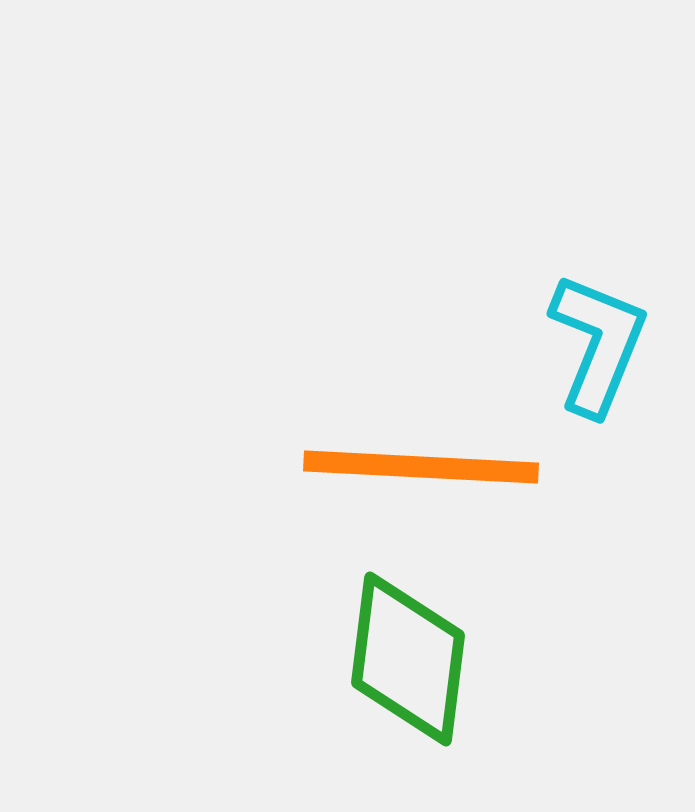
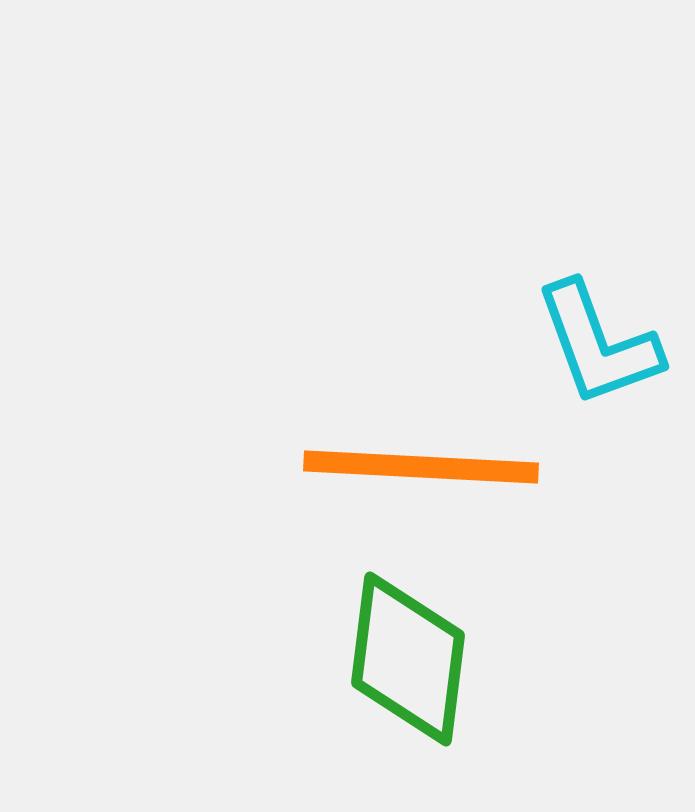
cyan L-shape: rotated 138 degrees clockwise
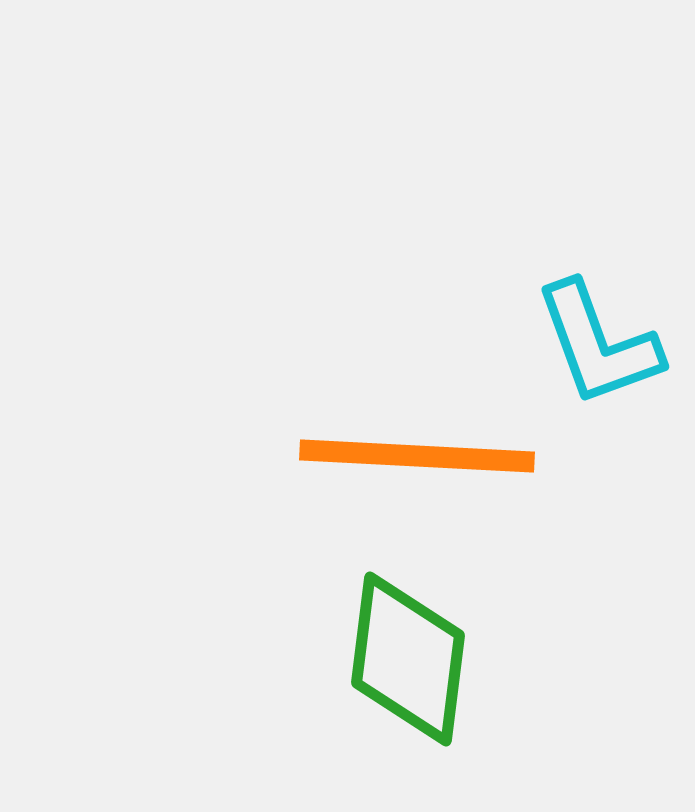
orange line: moved 4 px left, 11 px up
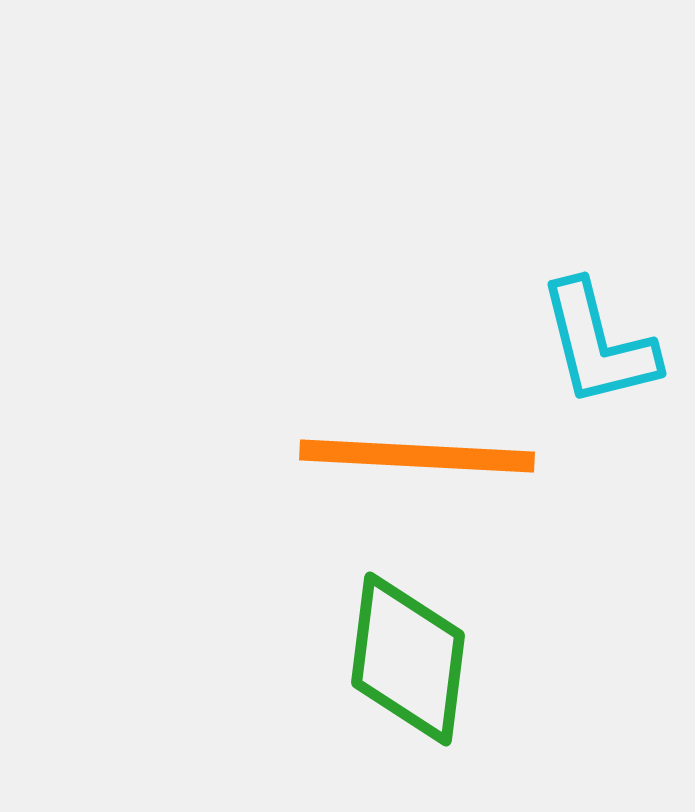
cyan L-shape: rotated 6 degrees clockwise
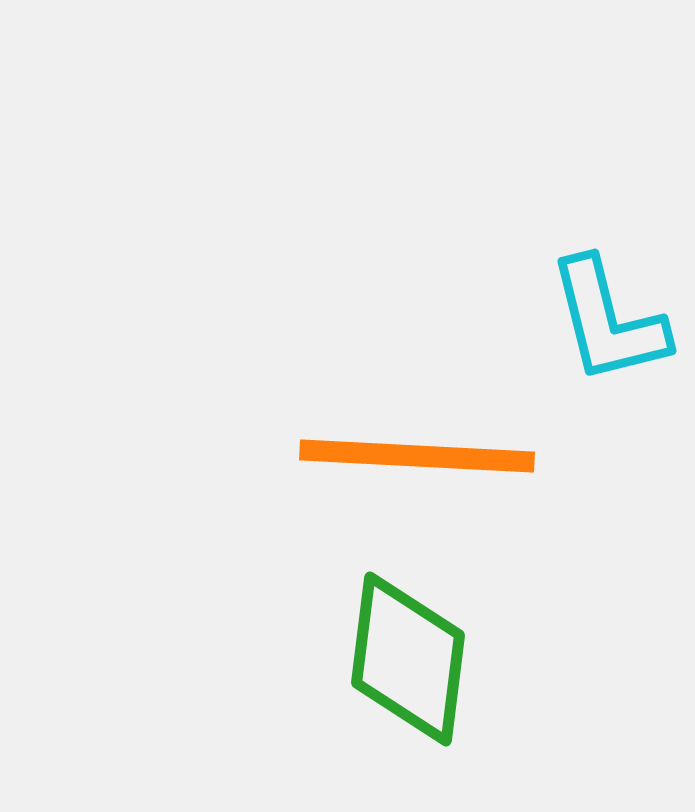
cyan L-shape: moved 10 px right, 23 px up
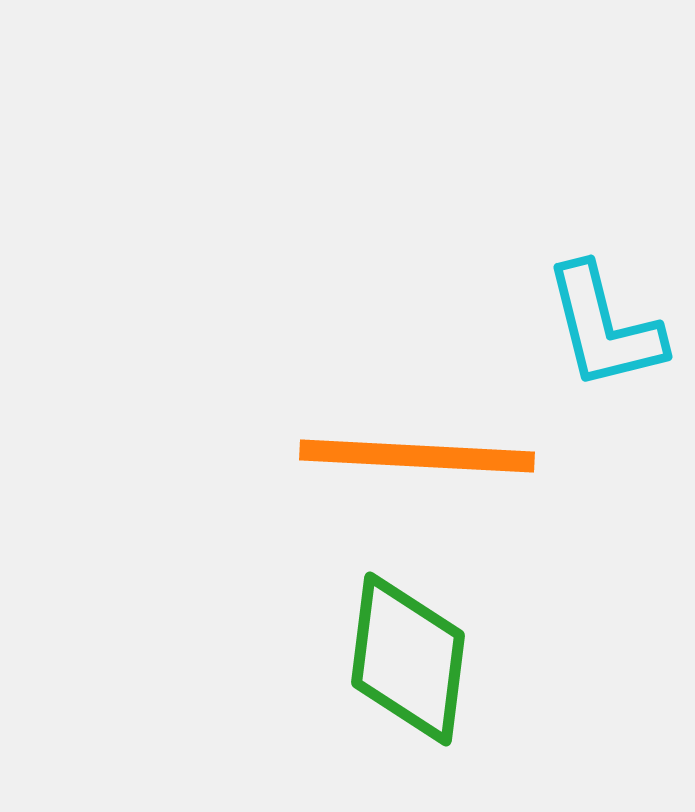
cyan L-shape: moved 4 px left, 6 px down
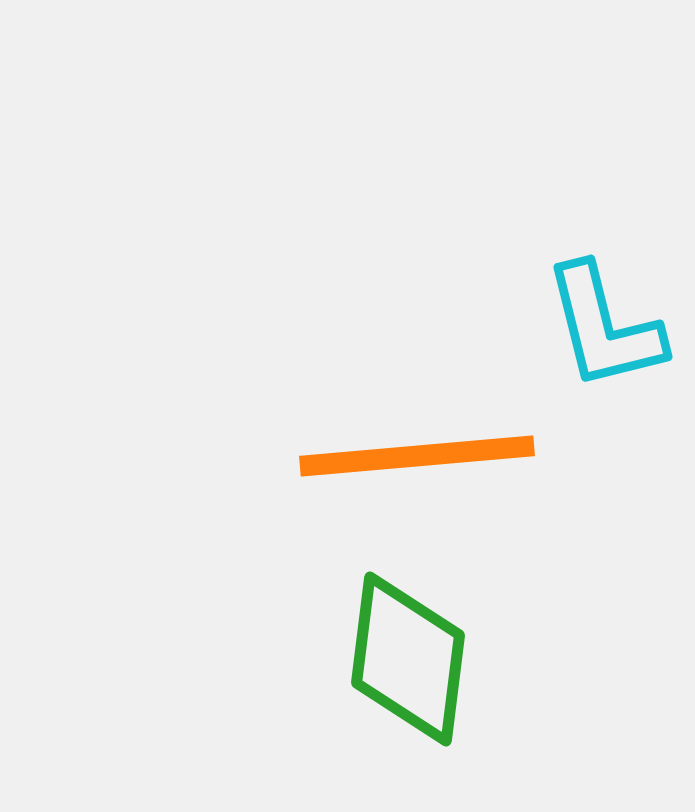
orange line: rotated 8 degrees counterclockwise
